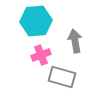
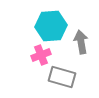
cyan hexagon: moved 15 px right, 5 px down
gray arrow: moved 6 px right, 1 px down
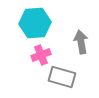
cyan hexagon: moved 16 px left, 3 px up
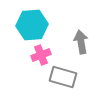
cyan hexagon: moved 3 px left, 2 px down
gray rectangle: moved 1 px right
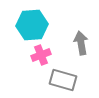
gray arrow: moved 1 px down
gray rectangle: moved 3 px down
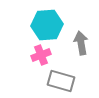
cyan hexagon: moved 15 px right
gray rectangle: moved 2 px left, 1 px down
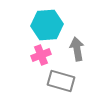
gray arrow: moved 4 px left, 6 px down
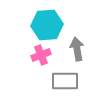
gray rectangle: moved 4 px right; rotated 16 degrees counterclockwise
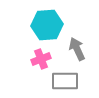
gray arrow: rotated 15 degrees counterclockwise
pink cross: moved 4 px down
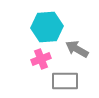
cyan hexagon: moved 2 px down
gray arrow: rotated 35 degrees counterclockwise
